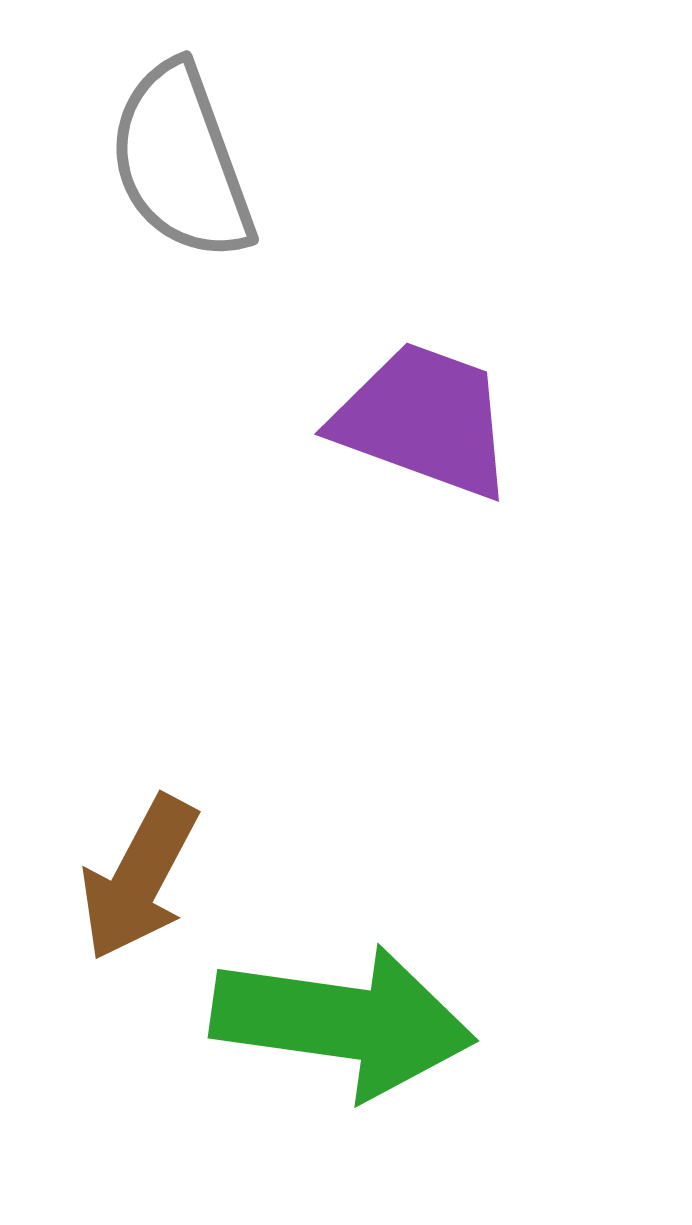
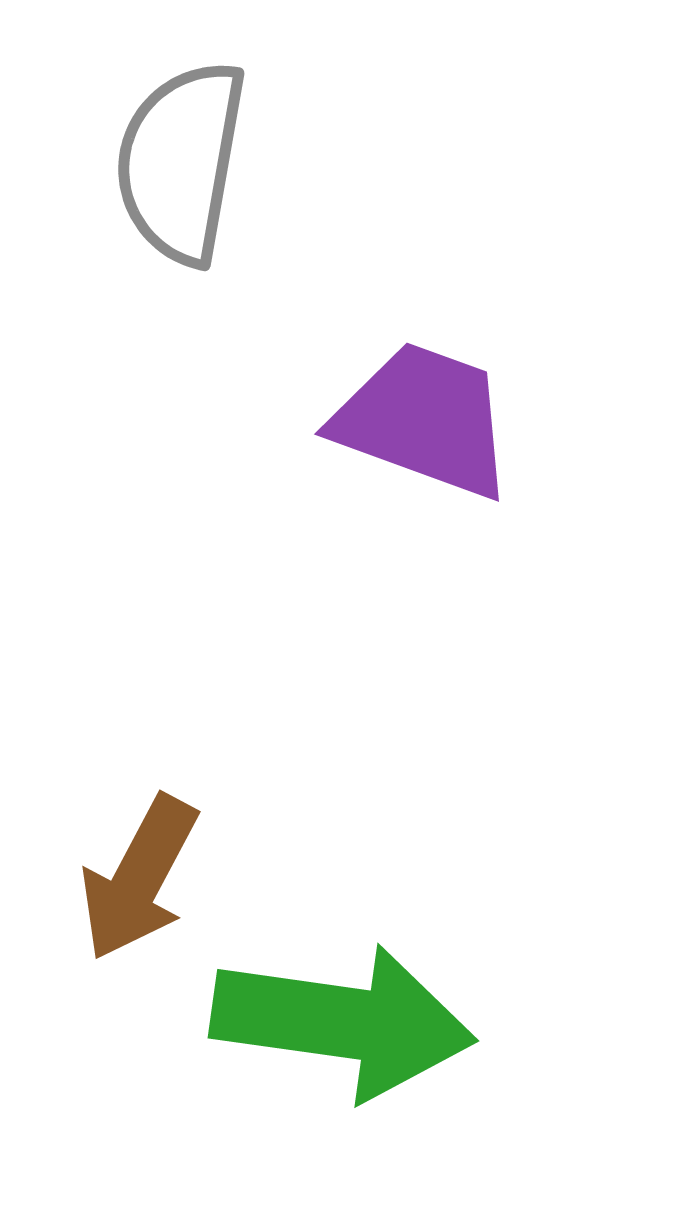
gray semicircle: rotated 30 degrees clockwise
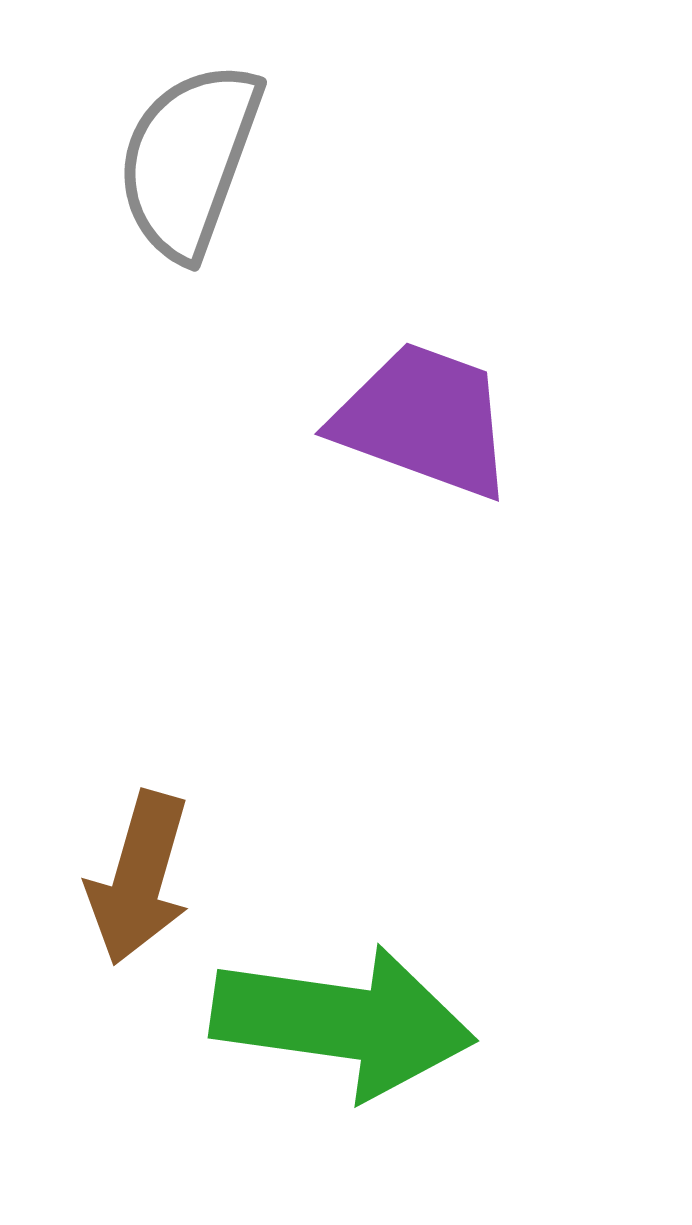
gray semicircle: moved 8 px right, 2 px up; rotated 10 degrees clockwise
brown arrow: rotated 12 degrees counterclockwise
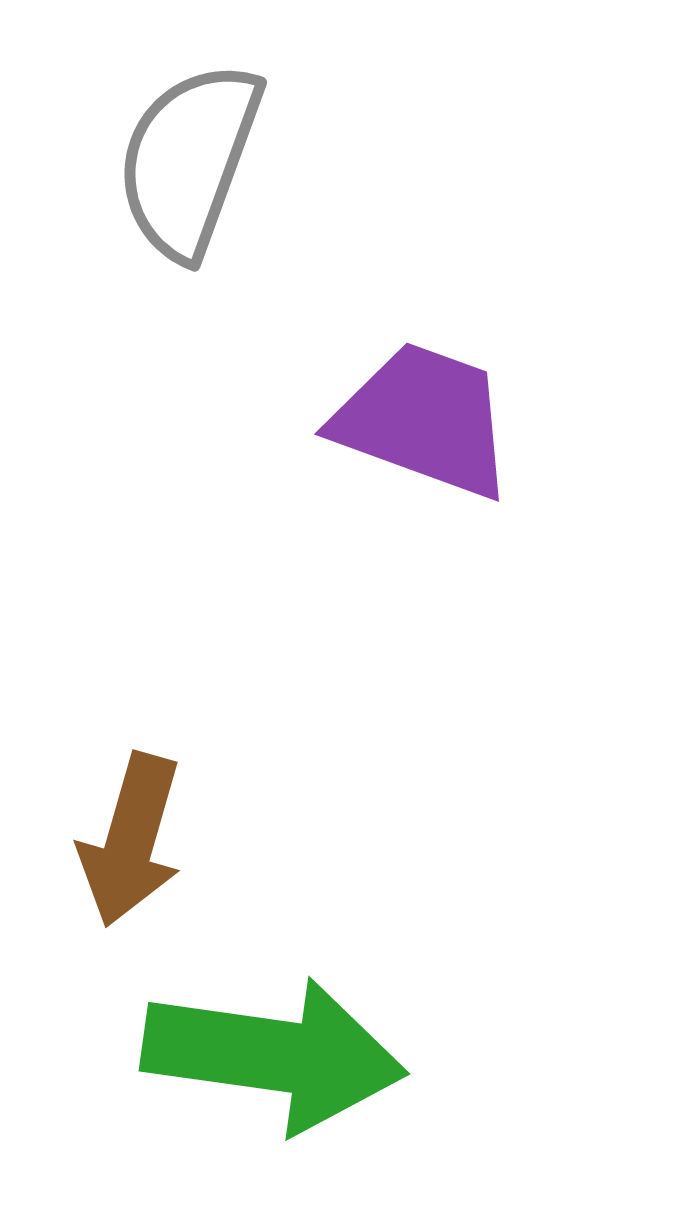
brown arrow: moved 8 px left, 38 px up
green arrow: moved 69 px left, 33 px down
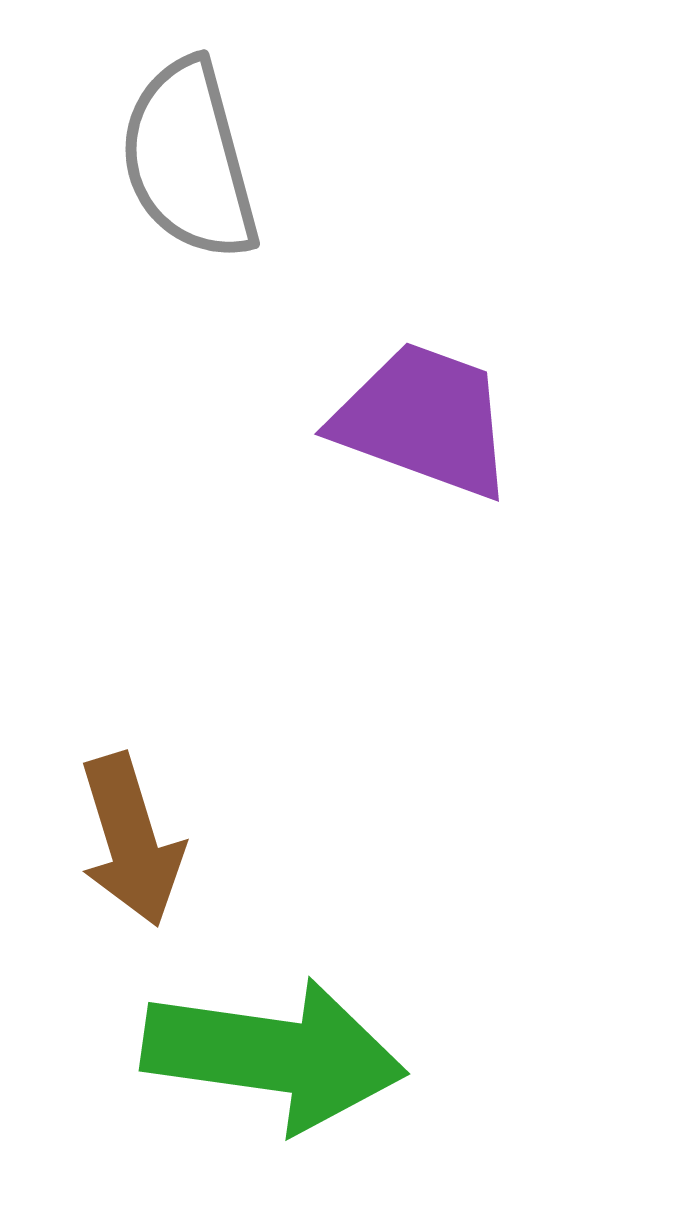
gray semicircle: rotated 35 degrees counterclockwise
brown arrow: rotated 33 degrees counterclockwise
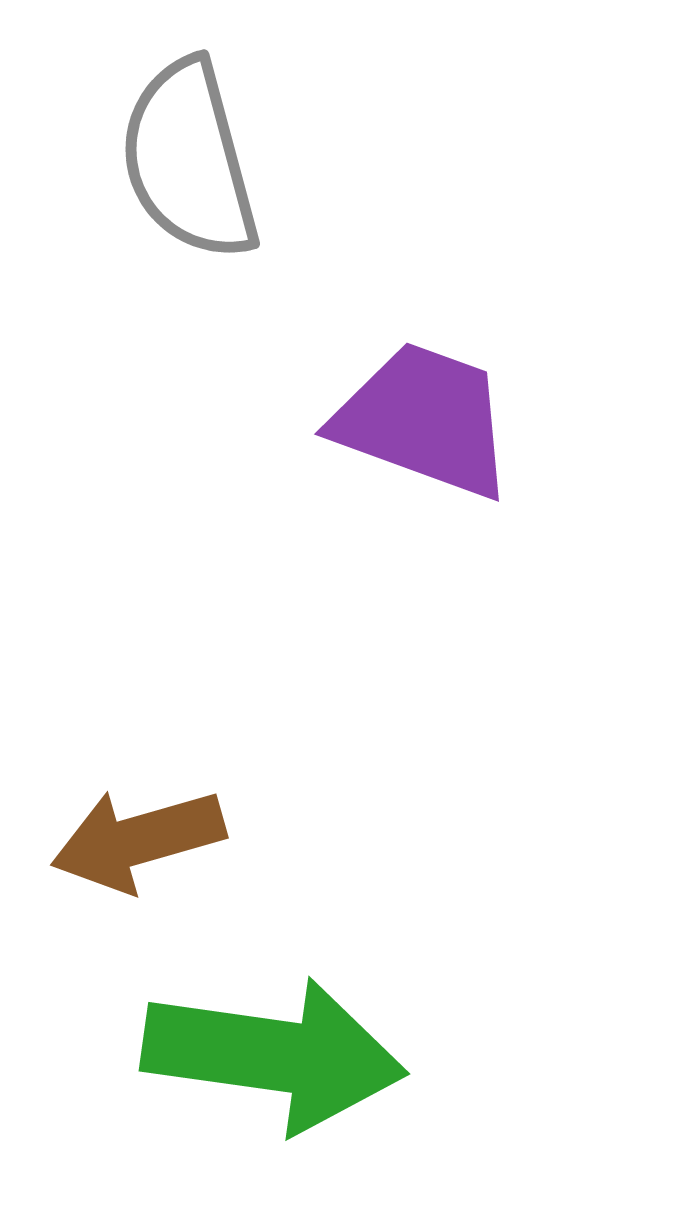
brown arrow: moved 7 px right; rotated 91 degrees clockwise
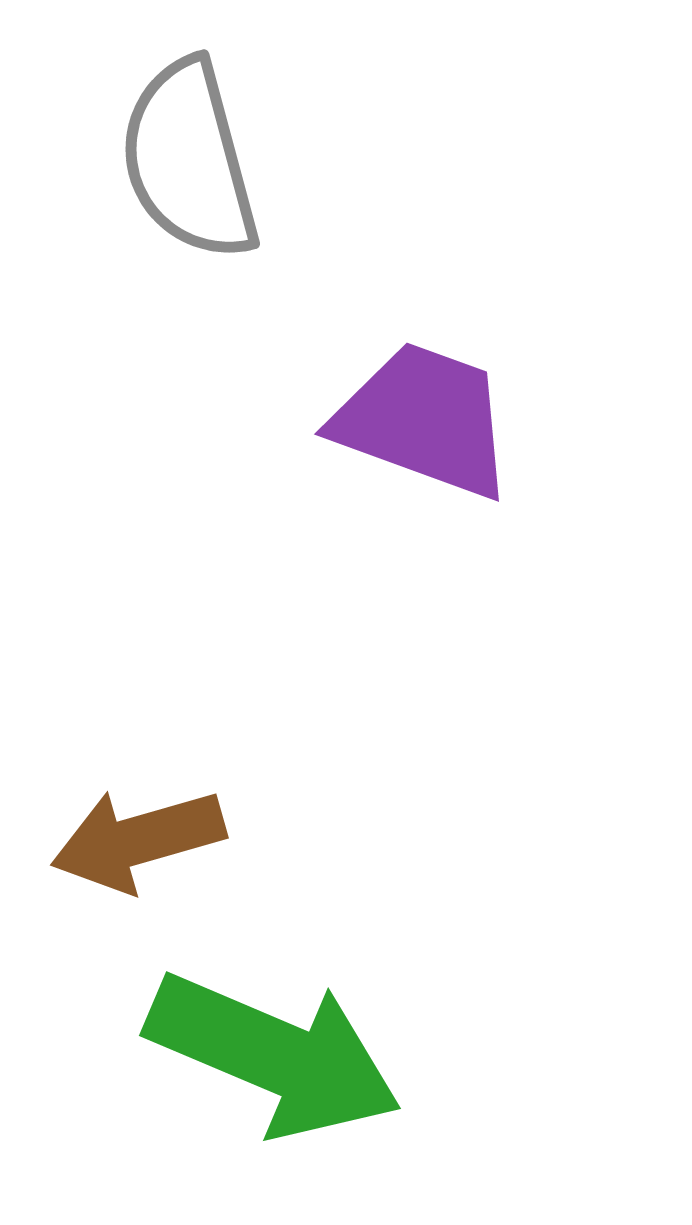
green arrow: rotated 15 degrees clockwise
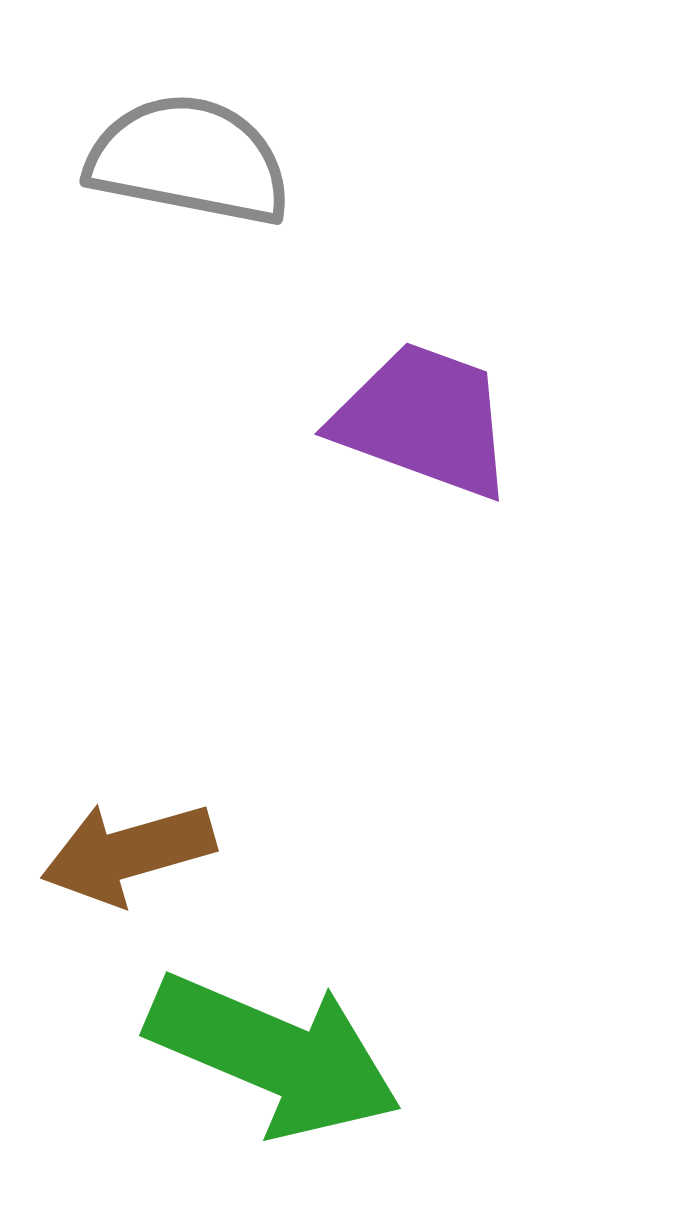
gray semicircle: rotated 116 degrees clockwise
brown arrow: moved 10 px left, 13 px down
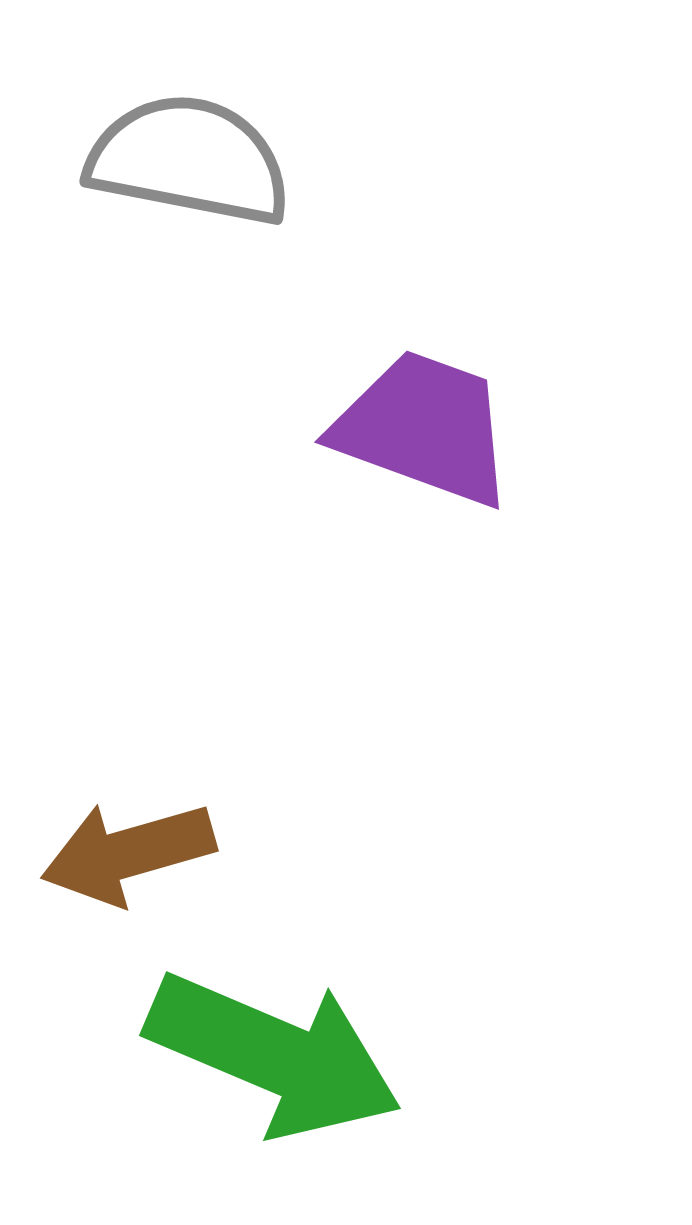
purple trapezoid: moved 8 px down
